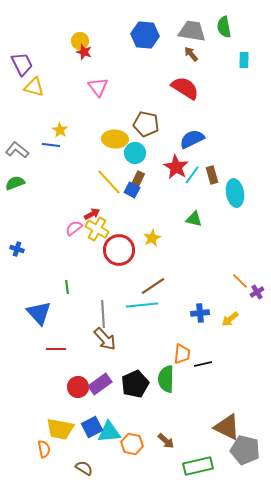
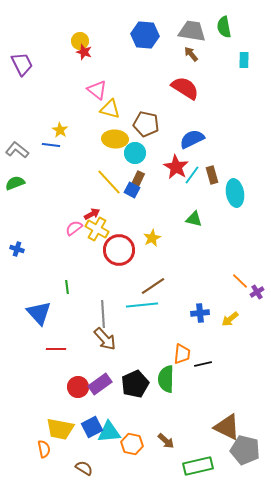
yellow triangle at (34, 87): moved 76 px right, 22 px down
pink triangle at (98, 87): moved 1 px left, 3 px down; rotated 15 degrees counterclockwise
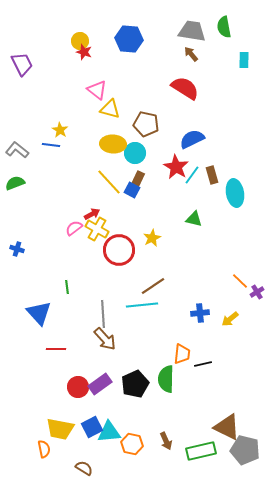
blue hexagon at (145, 35): moved 16 px left, 4 px down
yellow ellipse at (115, 139): moved 2 px left, 5 px down
brown arrow at (166, 441): rotated 24 degrees clockwise
green rectangle at (198, 466): moved 3 px right, 15 px up
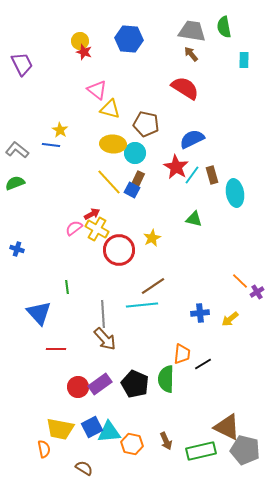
black line at (203, 364): rotated 18 degrees counterclockwise
black pentagon at (135, 384): rotated 24 degrees counterclockwise
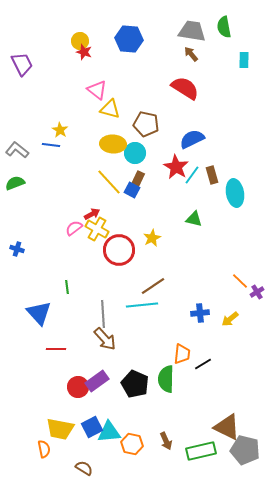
purple rectangle at (100, 384): moved 3 px left, 3 px up
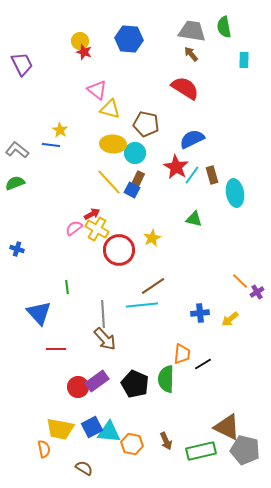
cyan triangle at (109, 432): rotated 10 degrees clockwise
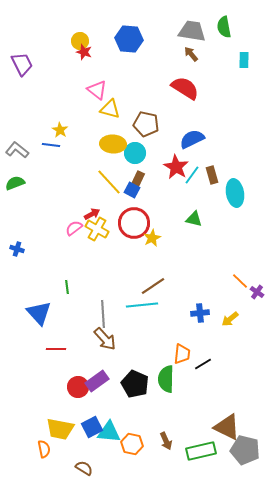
red circle at (119, 250): moved 15 px right, 27 px up
purple cross at (257, 292): rotated 24 degrees counterclockwise
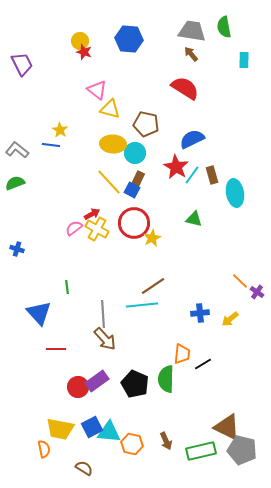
gray pentagon at (245, 450): moved 3 px left
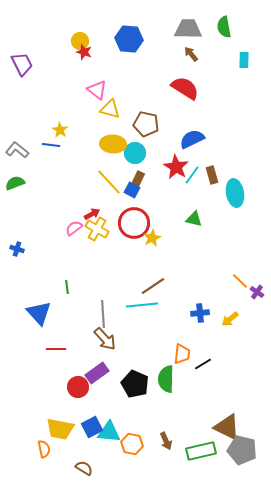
gray trapezoid at (192, 31): moved 4 px left, 2 px up; rotated 8 degrees counterclockwise
purple rectangle at (97, 381): moved 8 px up
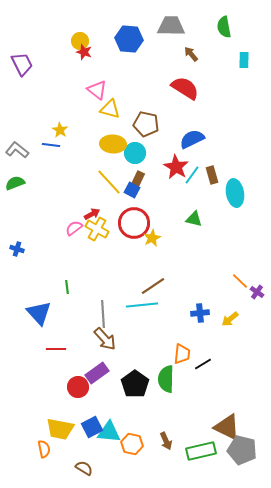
gray trapezoid at (188, 29): moved 17 px left, 3 px up
black pentagon at (135, 384): rotated 12 degrees clockwise
